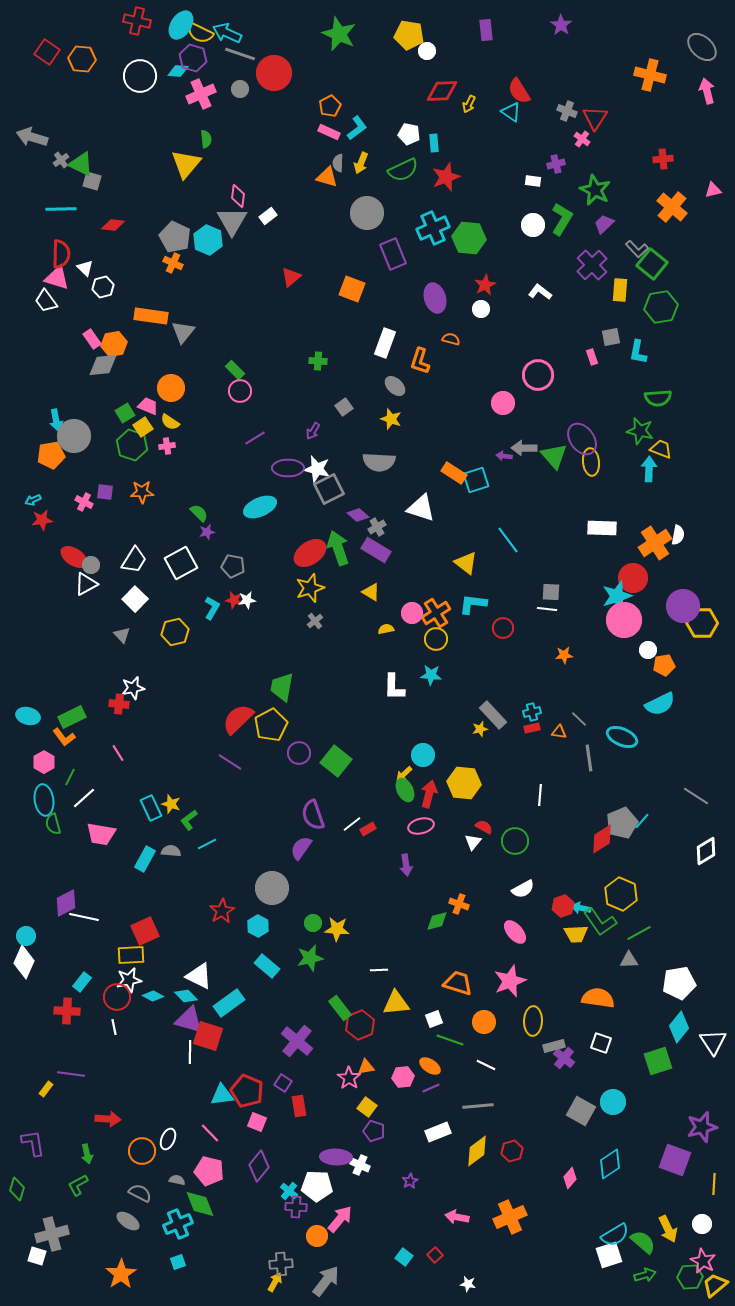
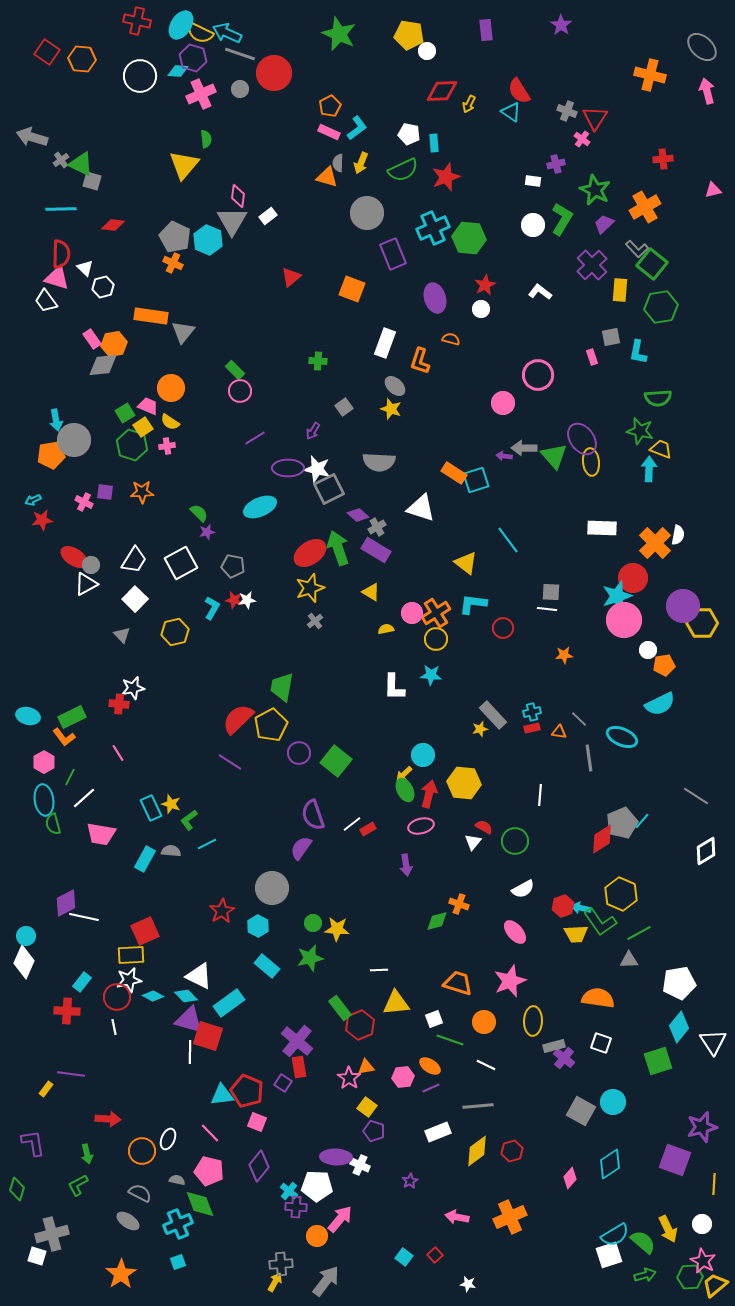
yellow triangle at (186, 164): moved 2 px left, 1 px down
orange cross at (672, 207): moved 27 px left; rotated 20 degrees clockwise
yellow star at (391, 419): moved 10 px up
gray circle at (74, 436): moved 4 px down
orange cross at (655, 543): rotated 12 degrees counterclockwise
red rectangle at (299, 1106): moved 39 px up
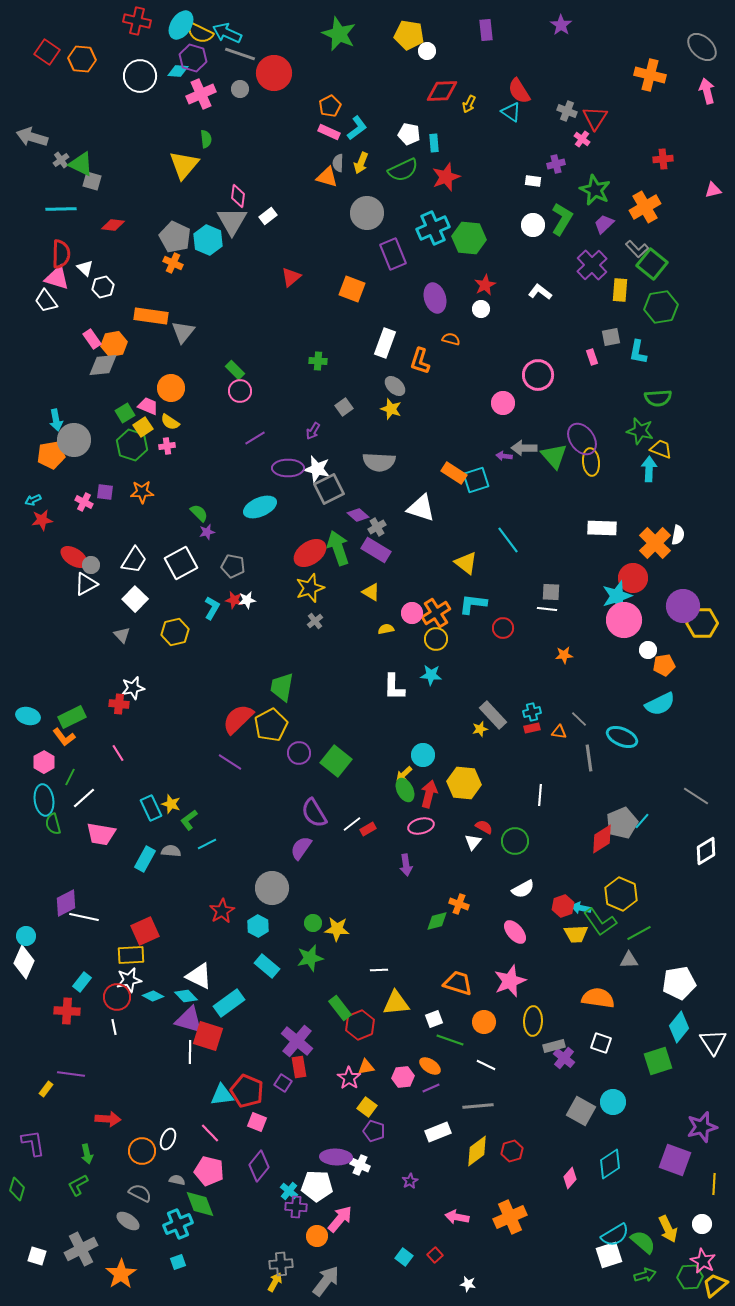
purple semicircle at (313, 815): moved 1 px right, 2 px up; rotated 12 degrees counterclockwise
gray cross at (52, 1234): moved 29 px right, 15 px down; rotated 12 degrees counterclockwise
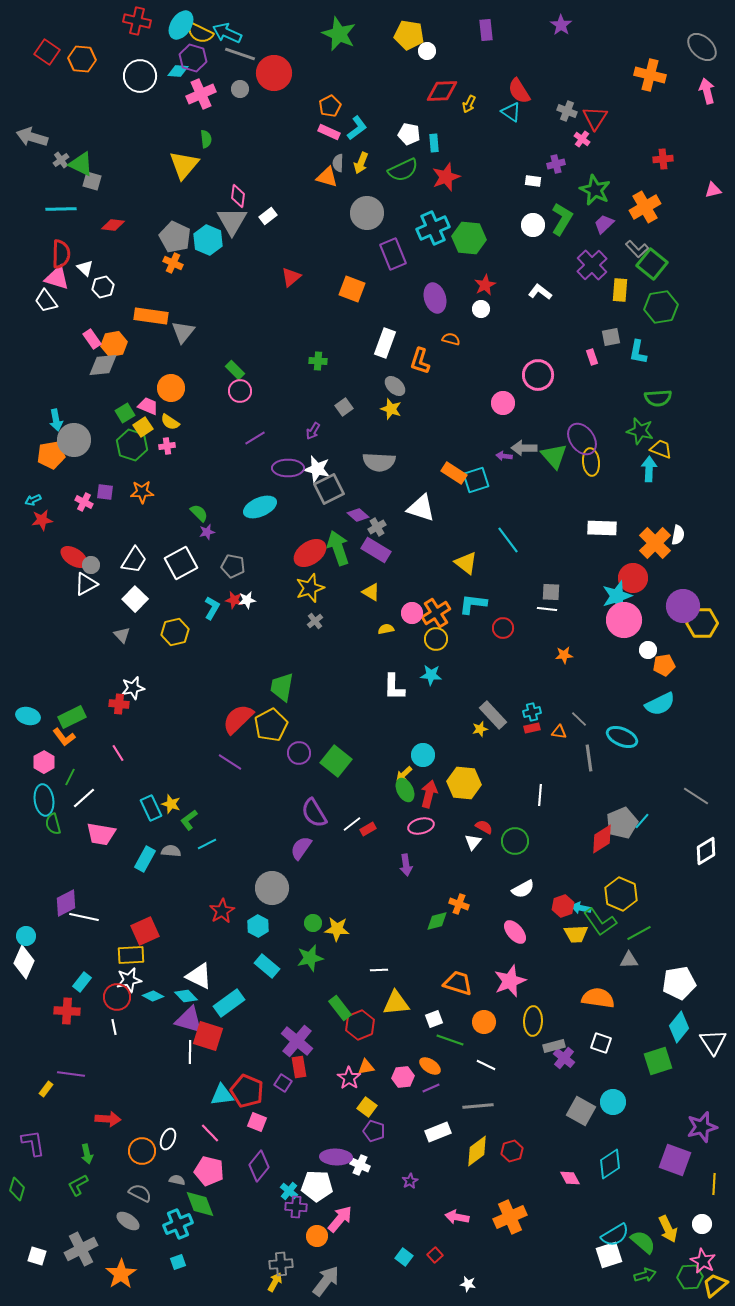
pink diamond at (570, 1178): rotated 70 degrees counterclockwise
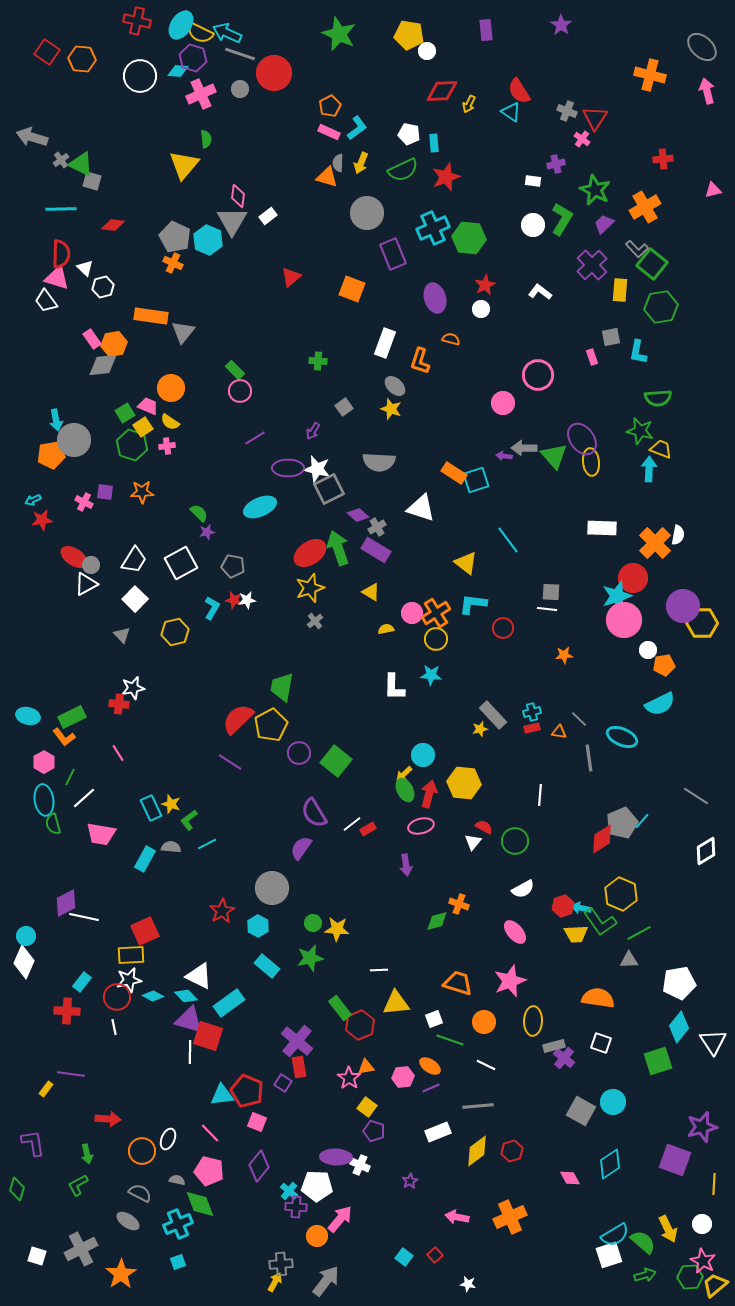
gray semicircle at (171, 851): moved 4 px up
